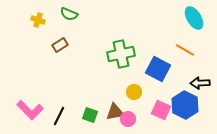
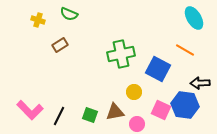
blue hexagon: rotated 20 degrees counterclockwise
pink circle: moved 9 px right, 5 px down
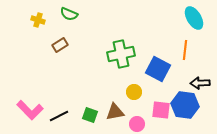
orange line: rotated 66 degrees clockwise
pink square: rotated 18 degrees counterclockwise
black line: rotated 36 degrees clockwise
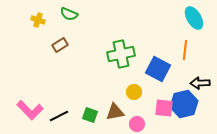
blue hexagon: moved 1 px left, 1 px up; rotated 20 degrees counterclockwise
pink square: moved 3 px right, 2 px up
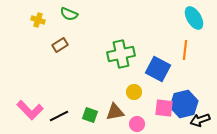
black arrow: moved 37 px down; rotated 18 degrees counterclockwise
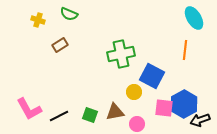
blue square: moved 6 px left, 7 px down
blue hexagon: rotated 16 degrees counterclockwise
pink L-shape: moved 1 px left, 1 px up; rotated 16 degrees clockwise
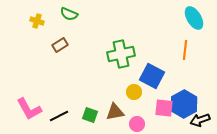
yellow cross: moved 1 px left, 1 px down
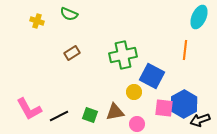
cyan ellipse: moved 5 px right, 1 px up; rotated 55 degrees clockwise
brown rectangle: moved 12 px right, 8 px down
green cross: moved 2 px right, 1 px down
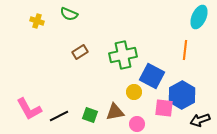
brown rectangle: moved 8 px right, 1 px up
blue hexagon: moved 2 px left, 9 px up
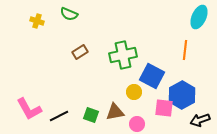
green square: moved 1 px right
